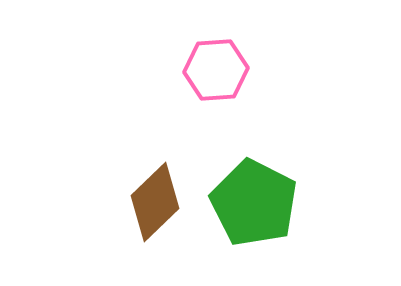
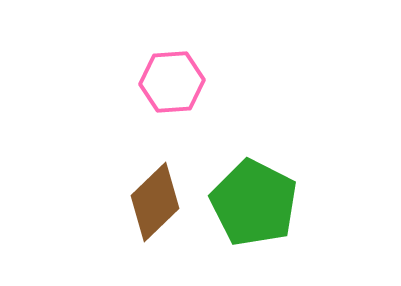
pink hexagon: moved 44 px left, 12 px down
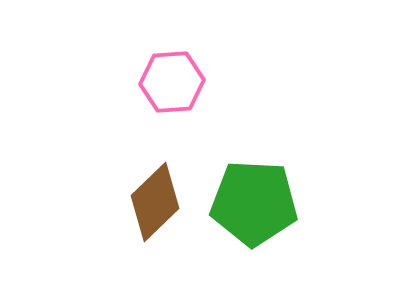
green pentagon: rotated 24 degrees counterclockwise
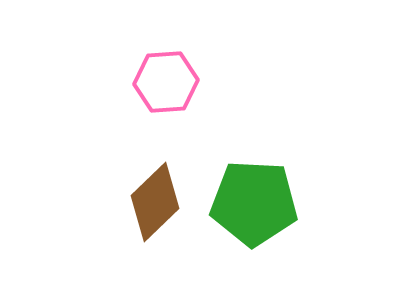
pink hexagon: moved 6 px left
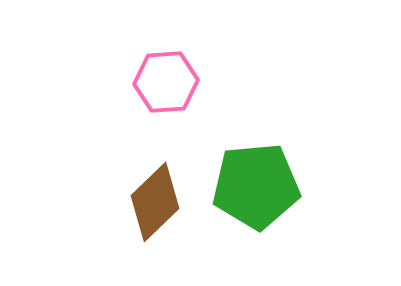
green pentagon: moved 2 px right, 17 px up; rotated 8 degrees counterclockwise
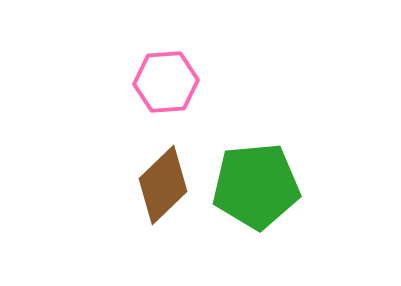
brown diamond: moved 8 px right, 17 px up
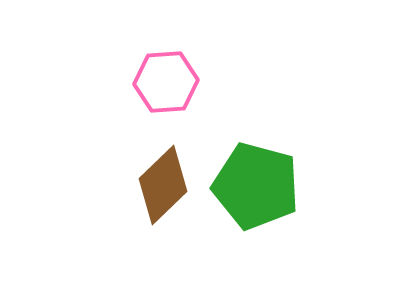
green pentagon: rotated 20 degrees clockwise
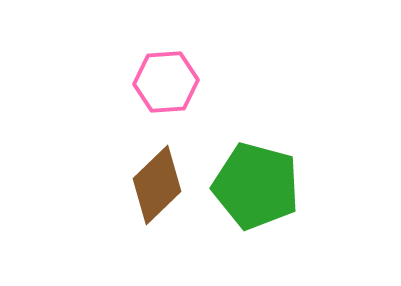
brown diamond: moved 6 px left
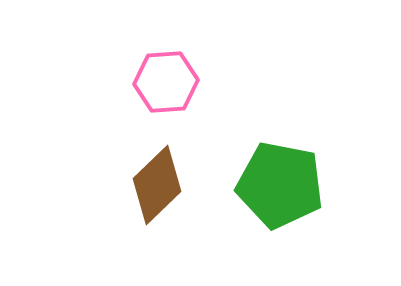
green pentagon: moved 24 px right, 1 px up; rotated 4 degrees counterclockwise
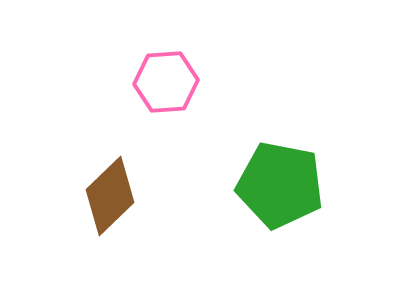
brown diamond: moved 47 px left, 11 px down
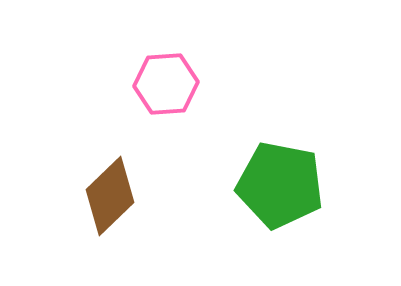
pink hexagon: moved 2 px down
